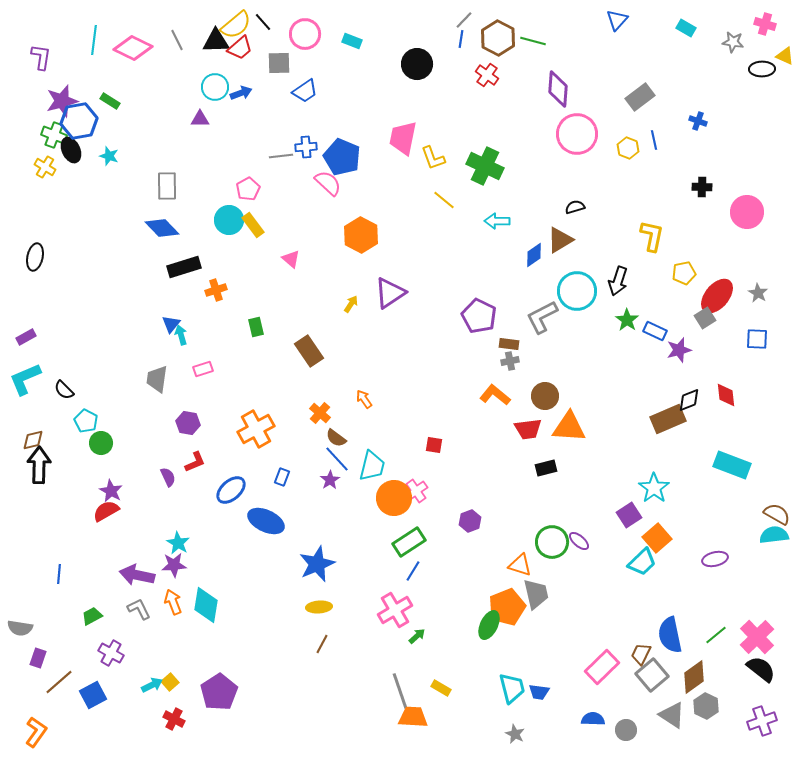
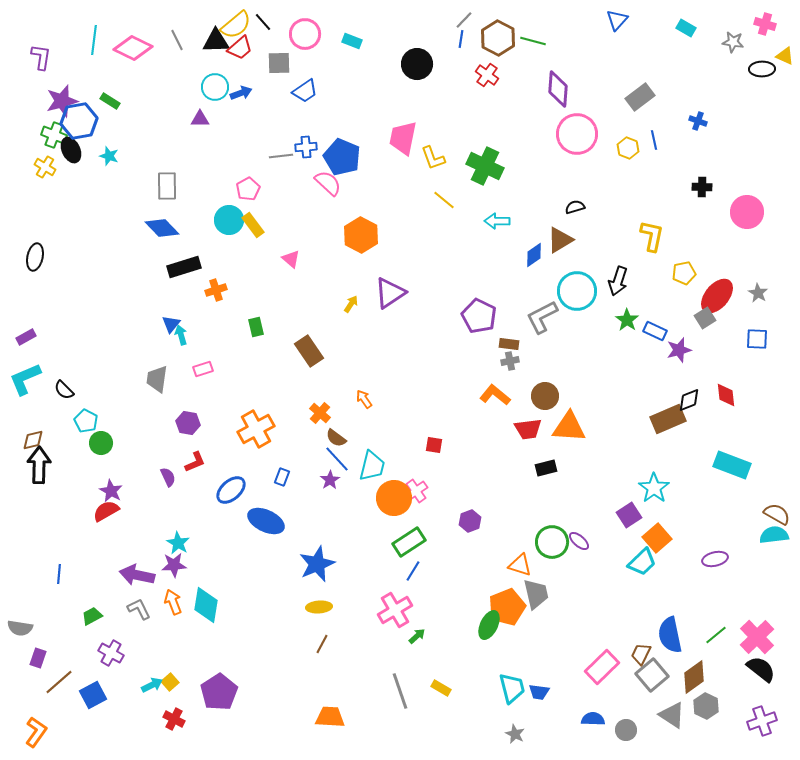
orange trapezoid at (413, 717): moved 83 px left
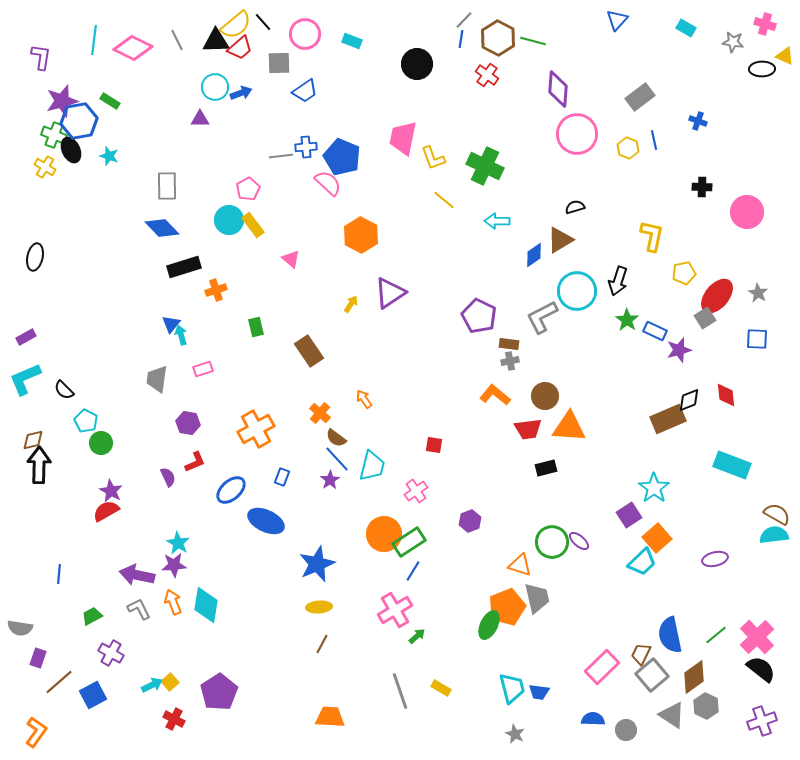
orange circle at (394, 498): moved 10 px left, 36 px down
gray trapezoid at (536, 594): moved 1 px right, 4 px down
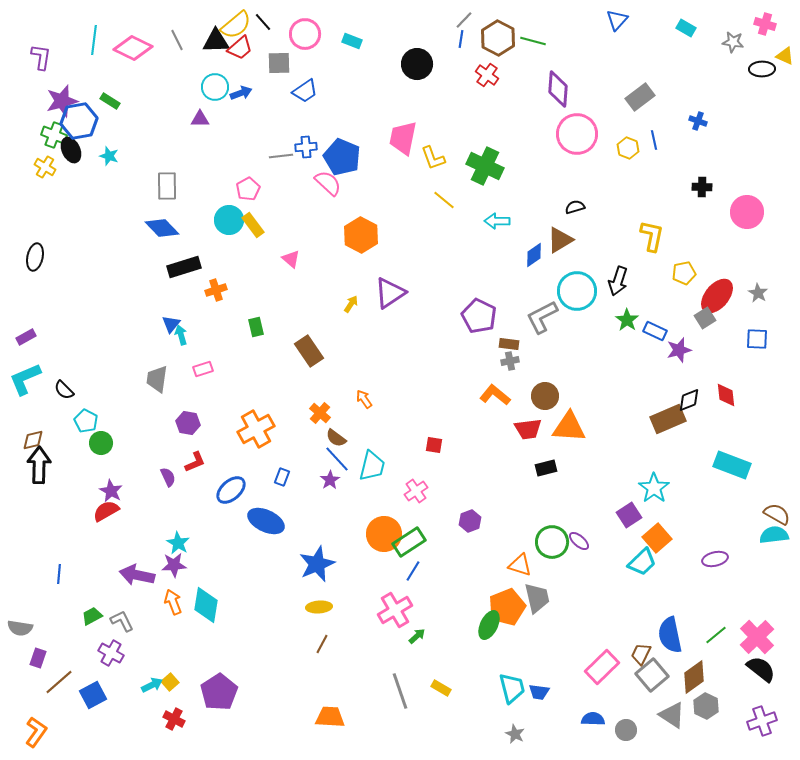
gray L-shape at (139, 609): moved 17 px left, 12 px down
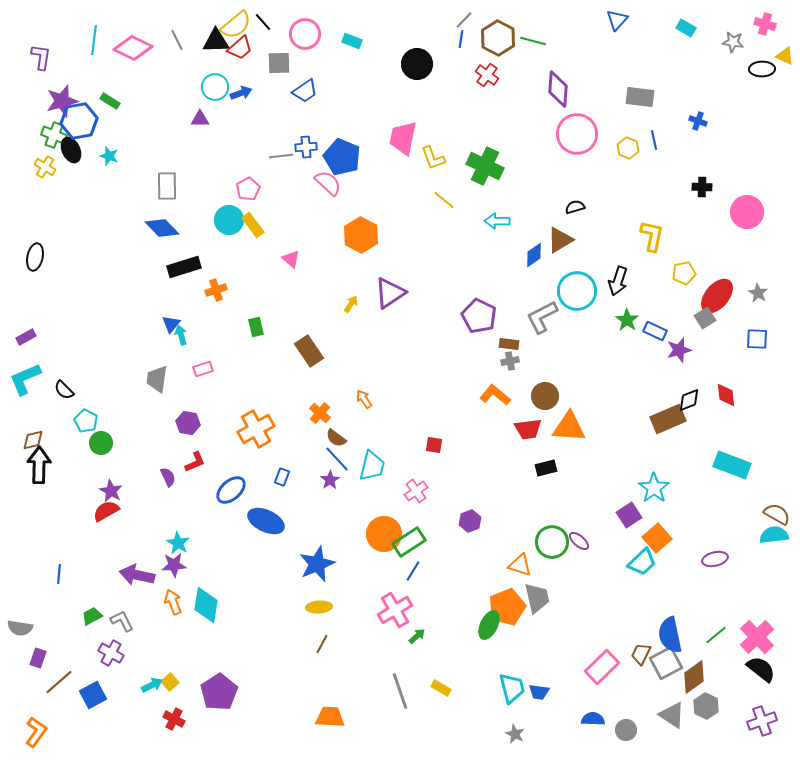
gray rectangle at (640, 97): rotated 44 degrees clockwise
gray square at (652, 675): moved 14 px right, 12 px up; rotated 12 degrees clockwise
